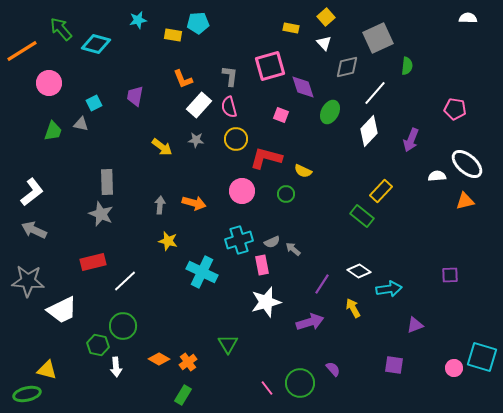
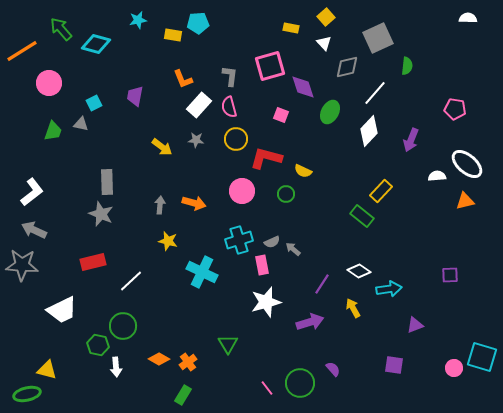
gray star at (28, 281): moved 6 px left, 16 px up
white line at (125, 281): moved 6 px right
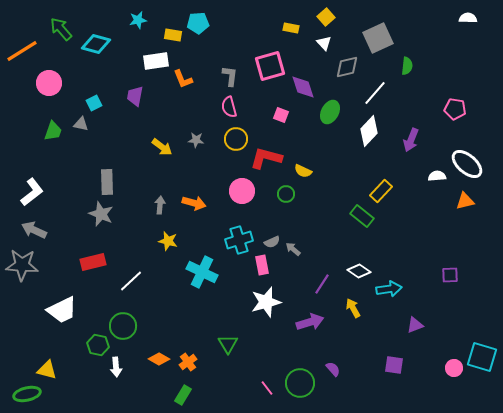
white rectangle at (199, 105): moved 43 px left, 44 px up; rotated 40 degrees clockwise
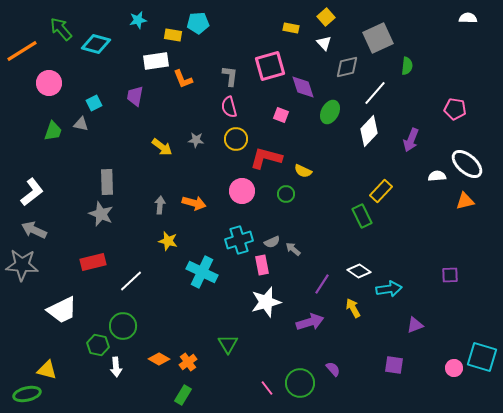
green rectangle at (362, 216): rotated 25 degrees clockwise
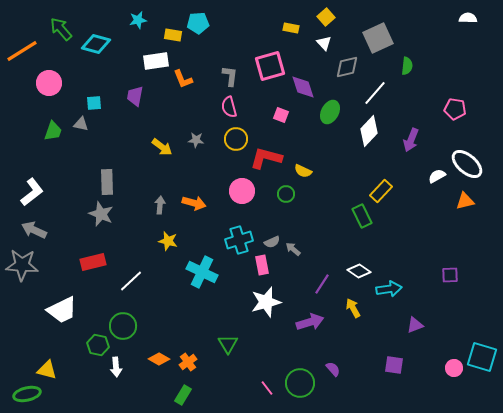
cyan square at (94, 103): rotated 21 degrees clockwise
white semicircle at (437, 176): rotated 24 degrees counterclockwise
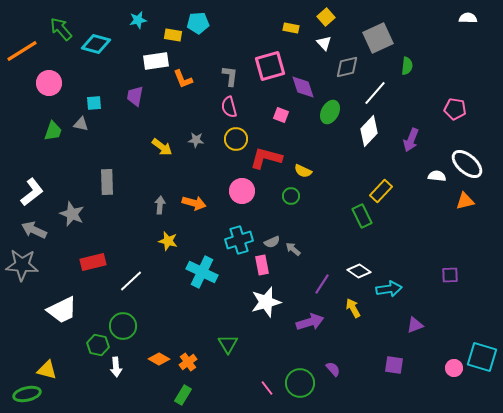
white semicircle at (437, 176): rotated 36 degrees clockwise
green circle at (286, 194): moved 5 px right, 2 px down
gray star at (101, 214): moved 29 px left
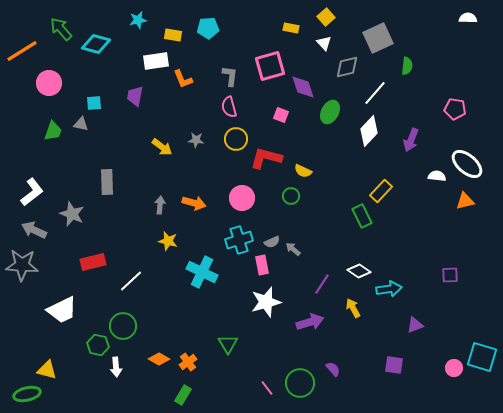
cyan pentagon at (198, 23): moved 10 px right, 5 px down
pink circle at (242, 191): moved 7 px down
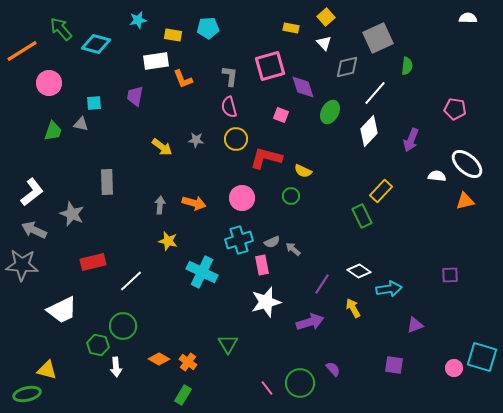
orange cross at (188, 362): rotated 18 degrees counterclockwise
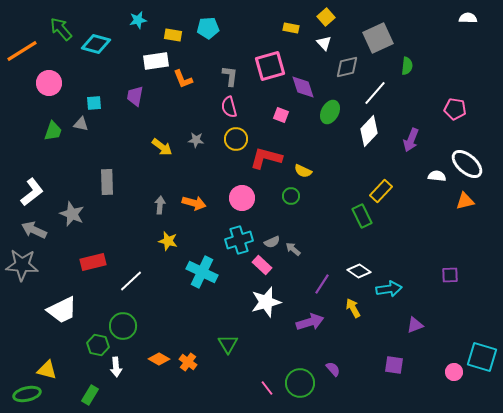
pink rectangle at (262, 265): rotated 36 degrees counterclockwise
pink circle at (454, 368): moved 4 px down
green rectangle at (183, 395): moved 93 px left
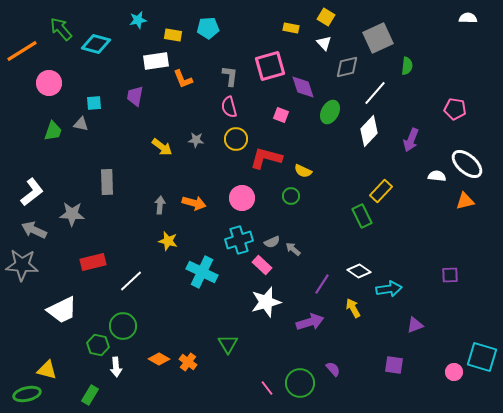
yellow square at (326, 17): rotated 18 degrees counterclockwise
gray star at (72, 214): rotated 20 degrees counterclockwise
